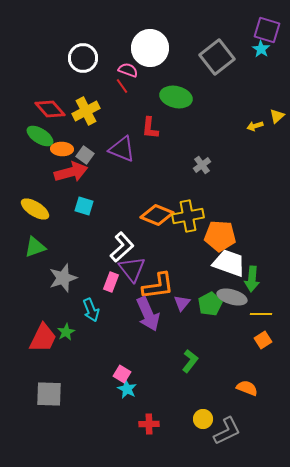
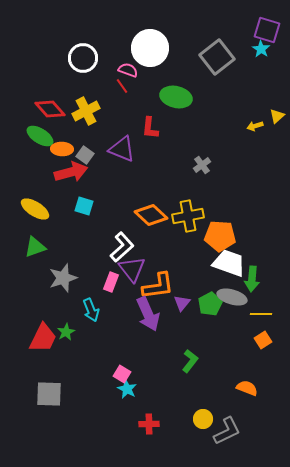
orange diamond at (157, 215): moved 6 px left; rotated 20 degrees clockwise
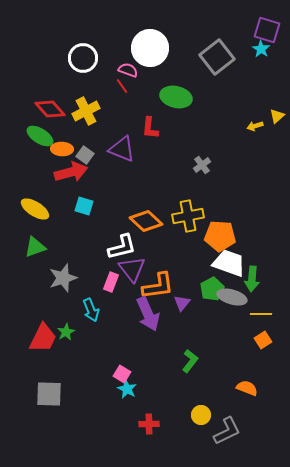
orange diamond at (151, 215): moved 5 px left, 6 px down
white L-shape at (122, 247): rotated 28 degrees clockwise
green pentagon at (210, 304): moved 2 px right, 15 px up
yellow circle at (203, 419): moved 2 px left, 4 px up
